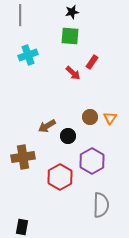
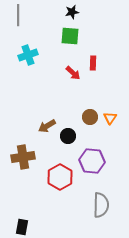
gray line: moved 2 px left
red rectangle: moved 1 px right, 1 px down; rotated 32 degrees counterclockwise
purple hexagon: rotated 25 degrees counterclockwise
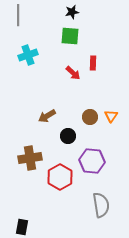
orange triangle: moved 1 px right, 2 px up
brown arrow: moved 10 px up
brown cross: moved 7 px right, 1 px down
gray semicircle: rotated 10 degrees counterclockwise
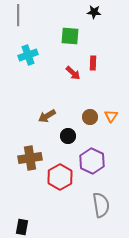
black star: moved 22 px right; rotated 16 degrees clockwise
purple hexagon: rotated 20 degrees clockwise
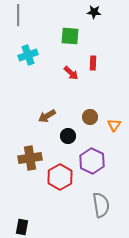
red arrow: moved 2 px left
orange triangle: moved 3 px right, 9 px down
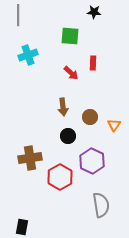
brown arrow: moved 16 px right, 9 px up; rotated 66 degrees counterclockwise
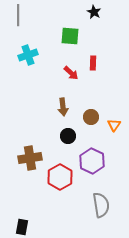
black star: rotated 24 degrees clockwise
brown circle: moved 1 px right
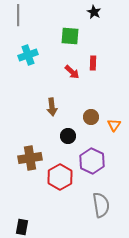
red arrow: moved 1 px right, 1 px up
brown arrow: moved 11 px left
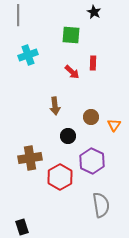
green square: moved 1 px right, 1 px up
brown arrow: moved 3 px right, 1 px up
black rectangle: rotated 28 degrees counterclockwise
